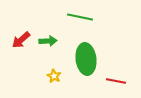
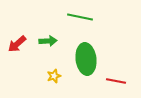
red arrow: moved 4 px left, 4 px down
yellow star: rotated 24 degrees clockwise
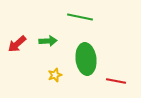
yellow star: moved 1 px right, 1 px up
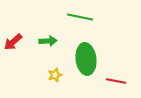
red arrow: moved 4 px left, 2 px up
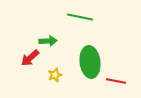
red arrow: moved 17 px right, 16 px down
green ellipse: moved 4 px right, 3 px down
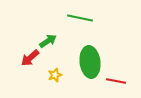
green line: moved 1 px down
green arrow: rotated 30 degrees counterclockwise
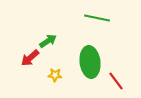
green line: moved 17 px right
yellow star: rotated 24 degrees clockwise
red line: rotated 42 degrees clockwise
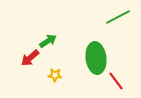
green line: moved 21 px right, 1 px up; rotated 40 degrees counterclockwise
green ellipse: moved 6 px right, 4 px up
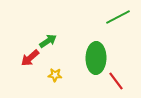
green ellipse: rotated 8 degrees clockwise
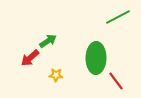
yellow star: moved 1 px right
